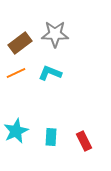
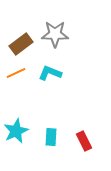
brown rectangle: moved 1 px right, 1 px down
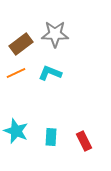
cyan star: rotated 25 degrees counterclockwise
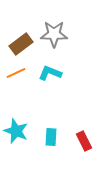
gray star: moved 1 px left
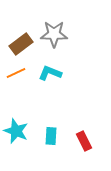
cyan rectangle: moved 1 px up
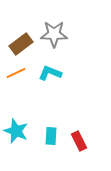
red rectangle: moved 5 px left
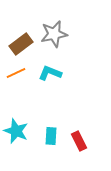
gray star: rotated 12 degrees counterclockwise
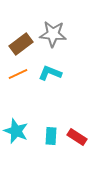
gray star: moved 1 px left; rotated 16 degrees clockwise
orange line: moved 2 px right, 1 px down
red rectangle: moved 2 px left, 4 px up; rotated 30 degrees counterclockwise
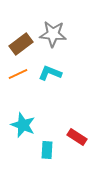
cyan star: moved 7 px right, 6 px up
cyan rectangle: moved 4 px left, 14 px down
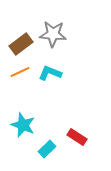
orange line: moved 2 px right, 2 px up
cyan rectangle: moved 1 px up; rotated 42 degrees clockwise
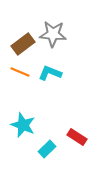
brown rectangle: moved 2 px right
orange line: rotated 48 degrees clockwise
